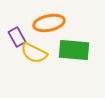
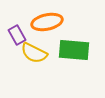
orange ellipse: moved 2 px left, 1 px up
purple rectangle: moved 2 px up
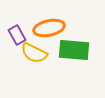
orange ellipse: moved 2 px right, 6 px down
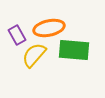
yellow semicircle: moved 2 px down; rotated 104 degrees clockwise
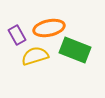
green rectangle: moved 1 px right; rotated 16 degrees clockwise
yellow semicircle: moved 1 px right, 1 px down; rotated 32 degrees clockwise
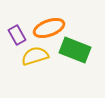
orange ellipse: rotated 8 degrees counterclockwise
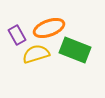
yellow semicircle: moved 1 px right, 2 px up
